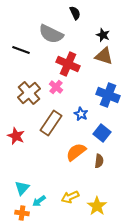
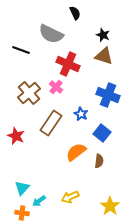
yellow star: moved 13 px right
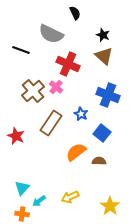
brown triangle: rotated 24 degrees clockwise
brown cross: moved 4 px right, 2 px up
brown semicircle: rotated 96 degrees counterclockwise
orange cross: moved 1 px down
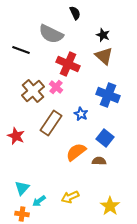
blue square: moved 3 px right, 5 px down
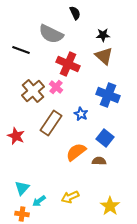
black star: rotated 24 degrees counterclockwise
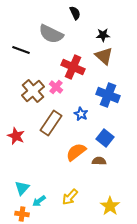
red cross: moved 5 px right, 3 px down
yellow arrow: rotated 24 degrees counterclockwise
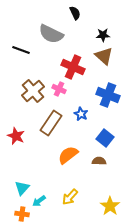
pink cross: moved 3 px right, 2 px down; rotated 16 degrees counterclockwise
orange semicircle: moved 8 px left, 3 px down
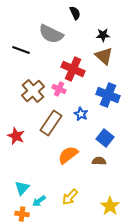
red cross: moved 2 px down
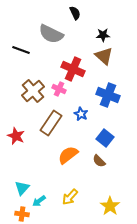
brown semicircle: rotated 136 degrees counterclockwise
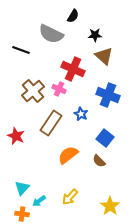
black semicircle: moved 2 px left, 3 px down; rotated 56 degrees clockwise
black star: moved 8 px left
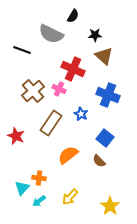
black line: moved 1 px right
orange cross: moved 17 px right, 36 px up
